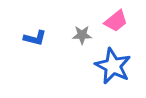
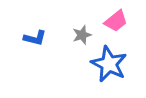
gray star: rotated 18 degrees counterclockwise
blue star: moved 4 px left, 2 px up
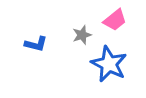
pink trapezoid: moved 1 px left, 1 px up
blue L-shape: moved 1 px right, 6 px down
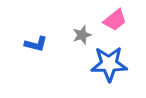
blue star: rotated 27 degrees counterclockwise
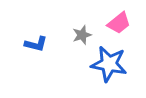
pink trapezoid: moved 4 px right, 3 px down
blue star: rotated 12 degrees clockwise
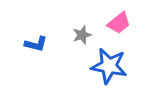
blue star: moved 2 px down
